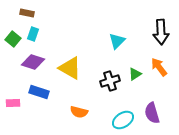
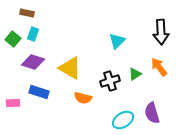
orange semicircle: moved 4 px right, 14 px up
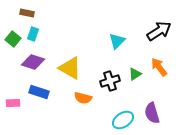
black arrow: moved 2 px left, 1 px up; rotated 120 degrees counterclockwise
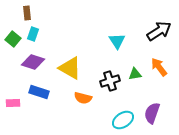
brown rectangle: rotated 72 degrees clockwise
cyan triangle: rotated 18 degrees counterclockwise
green triangle: rotated 24 degrees clockwise
purple semicircle: rotated 35 degrees clockwise
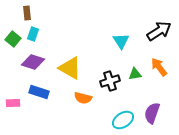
cyan triangle: moved 4 px right
